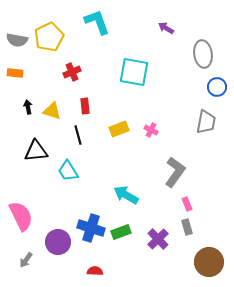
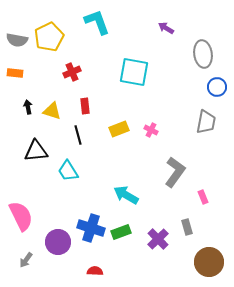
pink rectangle: moved 16 px right, 7 px up
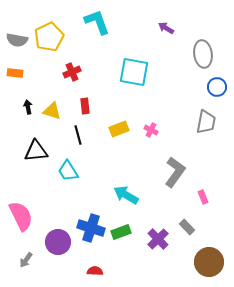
gray rectangle: rotated 28 degrees counterclockwise
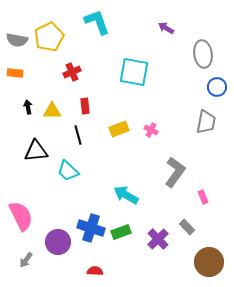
yellow triangle: rotated 18 degrees counterclockwise
cyan trapezoid: rotated 15 degrees counterclockwise
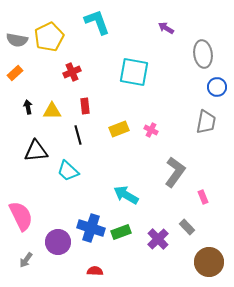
orange rectangle: rotated 49 degrees counterclockwise
